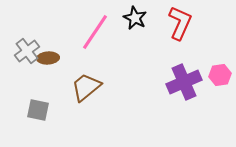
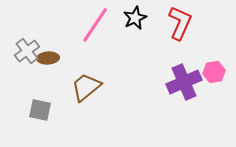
black star: rotated 20 degrees clockwise
pink line: moved 7 px up
pink hexagon: moved 6 px left, 3 px up
gray square: moved 2 px right
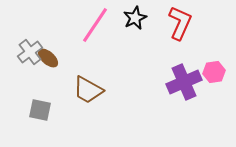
gray cross: moved 3 px right, 1 px down
brown ellipse: rotated 45 degrees clockwise
brown trapezoid: moved 2 px right, 3 px down; rotated 112 degrees counterclockwise
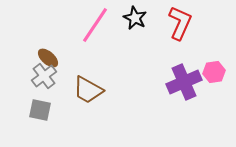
black star: rotated 20 degrees counterclockwise
gray cross: moved 14 px right, 24 px down
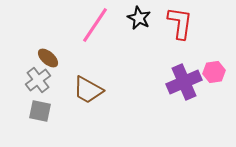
black star: moved 4 px right
red L-shape: rotated 16 degrees counterclockwise
gray cross: moved 6 px left, 4 px down
gray square: moved 1 px down
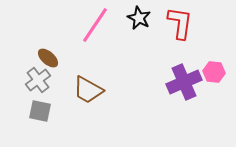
pink hexagon: rotated 15 degrees clockwise
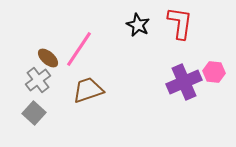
black star: moved 1 px left, 7 px down
pink line: moved 16 px left, 24 px down
brown trapezoid: rotated 132 degrees clockwise
gray square: moved 6 px left, 2 px down; rotated 30 degrees clockwise
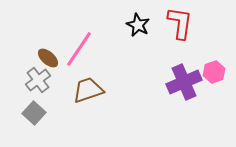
pink hexagon: rotated 25 degrees counterclockwise
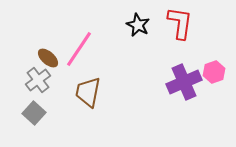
brown trapezoid: moved 2 px down; rotated 60 degrees counterclockwise
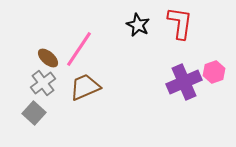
gray cross: moved 5 px right, 3 px down
brown trapezoid: moved 3 px left, 5 px up; rotated 56 degrees clockwise
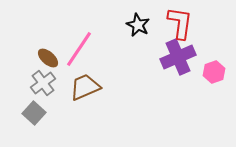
purple cross: moved 6 px left, 25 px up
